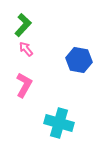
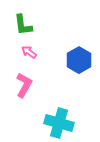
green L-shape: rotated 130 degrees clockwise
pink arrow: moved 3 px right, 3 px down; rotated 14 degrees counterclockwise
blue hexagon: rotated 20 degrees clockwise
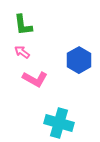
pink arrow: moved 7 px left
pink L-shape: moved 11 px right, 6 px up; rotated 90 degrees clockwise
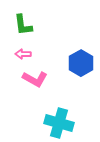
pink arrow: moved 1 px right, 2 px down; rotated 35 degrees counterclockwise
blue hexagon: moved 2 px right, 3 px down
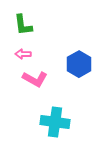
blue hexagon: moved 2 px left, 1 px down
cyan cross: moved 4 px left, 1 px up; rotated 8 degrees counterclockwise
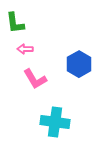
green L-shape: moved 8 px left, 2 px up
pink arrow: moved 2 px right, 5 px up
pink L-shape: rotated 30 degrees clockwise
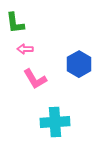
cyan cross: rotated 12 degrees counterclockwise
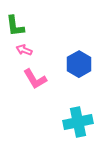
green L-shape: moved 3 px down
pink arrow: moved 1 px left, 1 px down; rotated 21 degrees clockwise
cyan cross: moved 23 px right; rotated 8 degrees counterclockwise
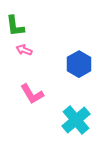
pink L-shape: moved 3 px left, 15 px down
cyan cross: moved 2 px left, 2 px up; rotated 28 degrees counterclockwise
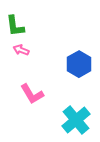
pink arrow: moved 3 px left
